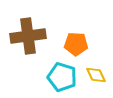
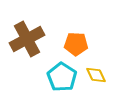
brown cross: moved 1 px left, 3 px down; rotated 20 degrees counterclockwise
cyan pentagon: rotated 16 degrees clockwise
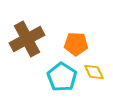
yellow diamond: moved 2 px left, 3 px up
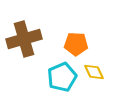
brown cross: moved 3 px left; rotated 12 degrees clockwise
cyan pentagon: rotated 16 degrees clockwise
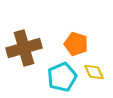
brown cross: moved 9 px down
orange pentagon: rotated 15 degrees clockwise
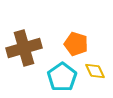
yellow diamond: moved 1 px right, 1 px up
cyan pentagon: rotated 12 degrees counterclockwise
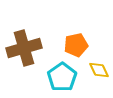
orange pentagon: moved 1 px down; rotated 30 degrees counterclockwise
yellow diamond: moved 4 px right, 1 px up
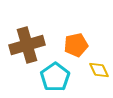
brown cross: moved 3 px right, 3 px up
cyan pentagon: moved 7 px left
